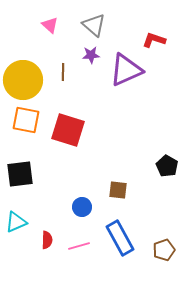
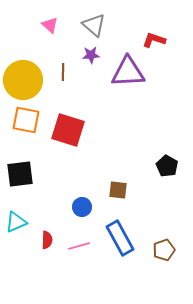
purple triangle: moved 2 px right, 2 px down; rotated 21 degrees clockwise
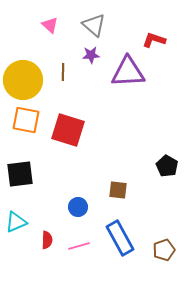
blue circle: moved 4 px left
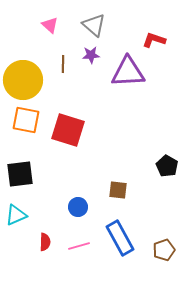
brown line: moved 8 px up
cyan triangle: moved 7 px up
red semicircle: moved 2 px left, 2 px down
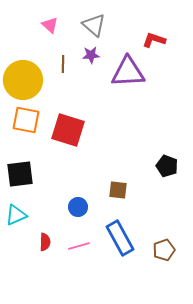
black pentagon: rotated 10 degrees counterclockwise
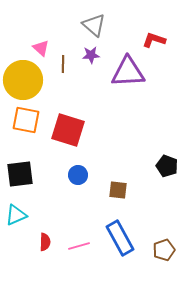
pink triangle: moved 9 px left, 23 px down
blue circle: moved 32 px up
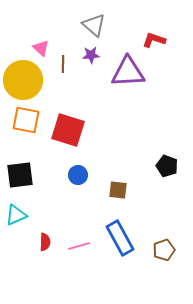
black square: moved 1 px down
